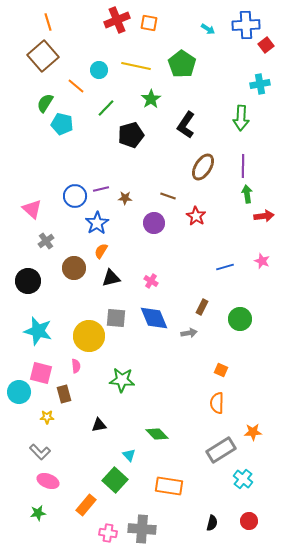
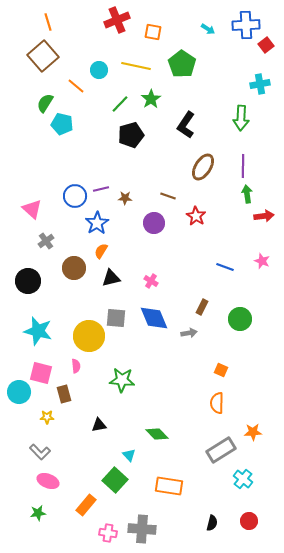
orange square at (149, 23): moved 4 px right, 9 px down
green line at (106, 108): moved 14 px right, 4 px up
blue line at (225, 267): rotated 36 degrees clockwise
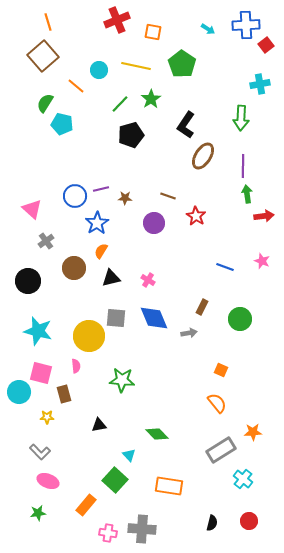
brown ellipse at (203, 167): moved 11 px up
pink cross at (151, 281): moved 3 px left, 1 px up
orange semicircle at (217, 403): rotated 140 degrees clockwise
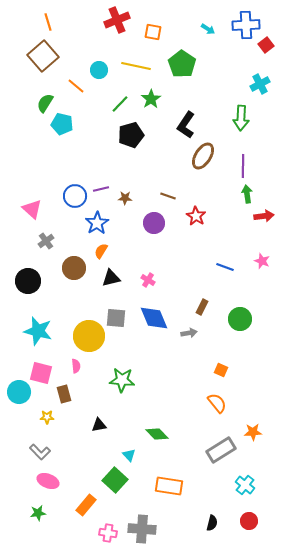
cyan cross at (260, 84): rotated 18 degrees counterclockwise
cyan cross at (243, 479): moved 2 px right, 6 px down
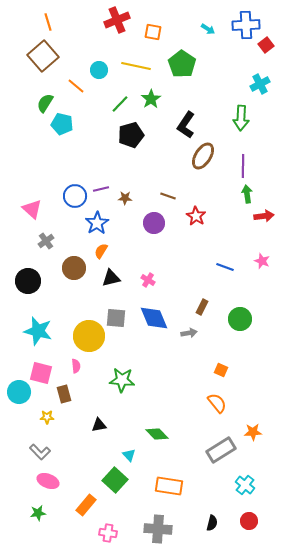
gray cross at (142, 529): moved 16 px right
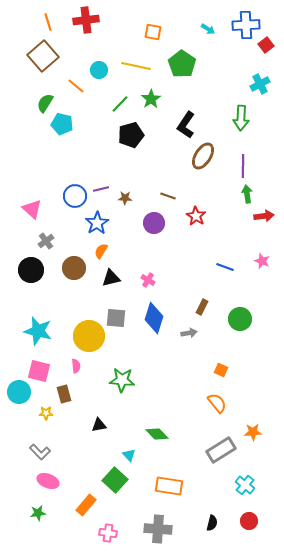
red cross at (117, 20): moved 31 px left; rotated 15 degrees clockwise
black circle at (28, 281): moved 3 px right, 11 px up
blue diamond at (154, 318): rotated 40 degrees clockwise
pink square at (41, 373): moved 2 px left, 2 px up
yellow star at (47, 417): moved 1 px left, 4 px up
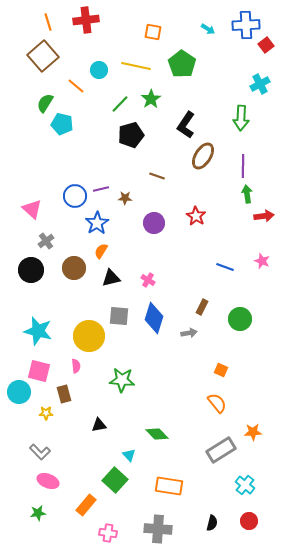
brown line at (168, 196): moved 11 px left, 20 px up
gray square at (116, 318): moved 3 px right, 2 px up
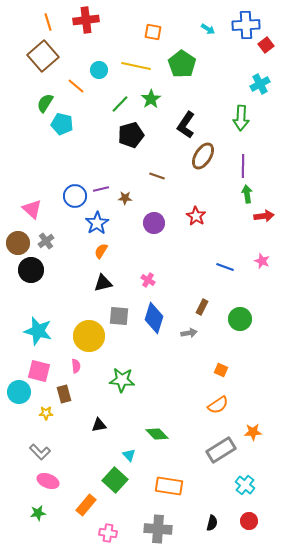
brown circle at (74, 268): moved 56 px left, 25 px up
black triangle at (111, 278): moved 8 px left, 5 px down
orange semicircle at (217, 403): moved 1 px right, 2 px down; rotated 95 degrees clockwise
